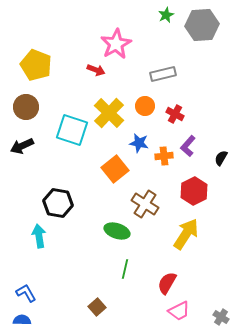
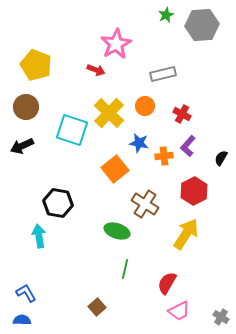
red cross: moved 7 px right
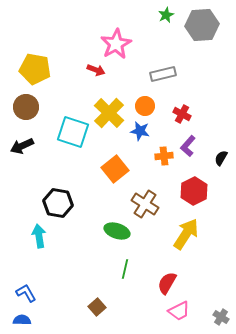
yellow pentagon: moved 1 px left, 4 px down; rotated 12 degrees counterclockwise
cyan square: moved 1 px right, 2 px down
blue star: moved 1 px right, 12 px up
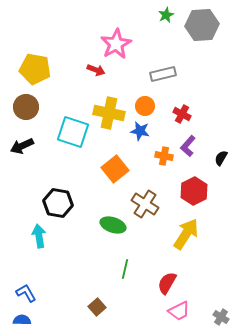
yellow cross: rotated 32 degrees counterclockwise
orange cross: rotated 18 degrees clockwise
green ellipse: moved 4 px left, 6 px up
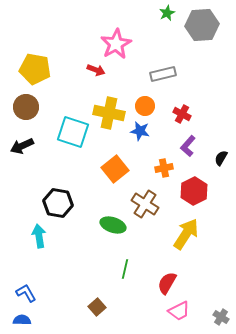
green star: moved 1 px right, 2 px up
orange cross: moved 12 px down; rotated 24 degrees counterclockwise
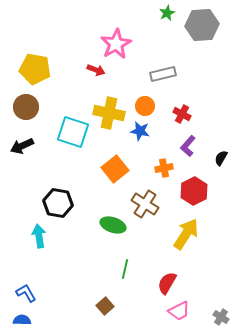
brown square: moved 8 px right, 1 px up
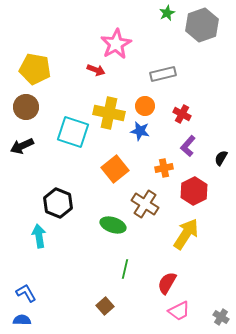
gray hexagon: rotated 16 degrees counterclockwise
black hexagon: rotated 12 degrees clockwise
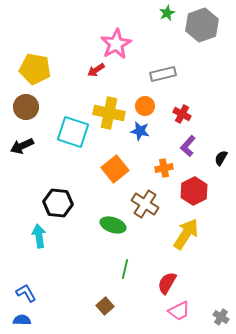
red arrow: rotated 126 degrees clockwise
black hexagon: rotated 16 degrees counterclockwise
